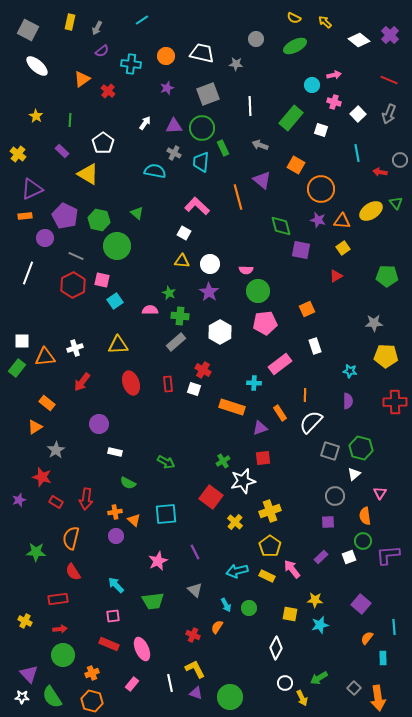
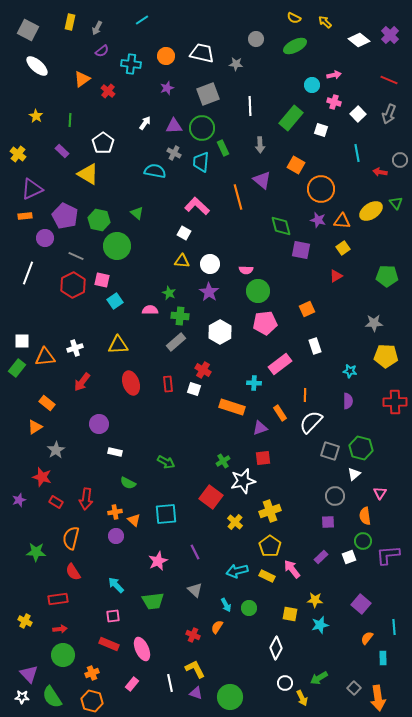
gray arrow at (260, 145): rotated 112 degrees counterclockwise
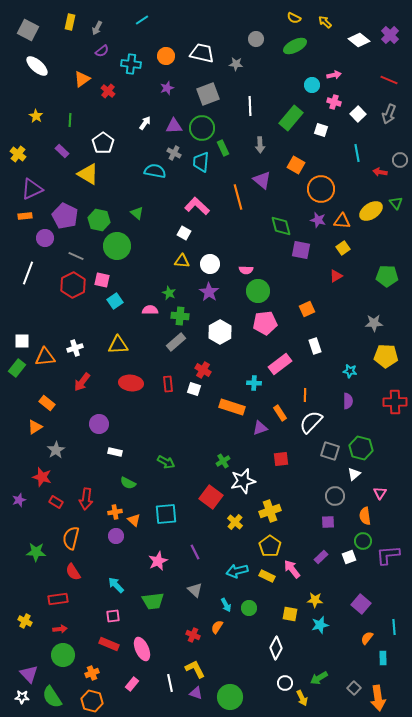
red ellipse at (131, 383): rotated 65 degrees counterclockwise
red square at (263, 458): moved 18 px right, 1 px down
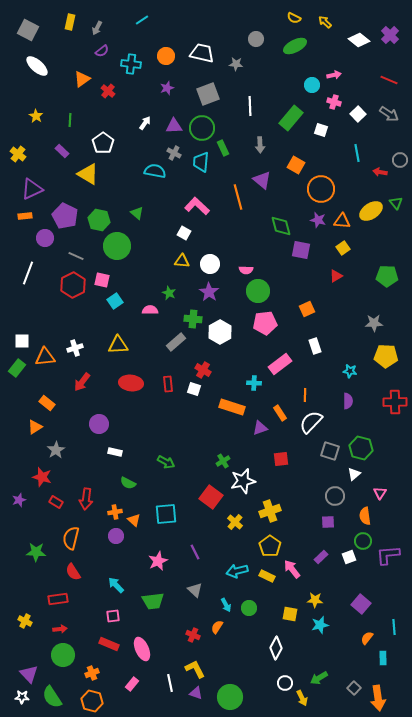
gray arrow at (389, 114): rotated 78 degrees counterclockwise
green cross at (180, 316): moved 13 px right, 3 px down
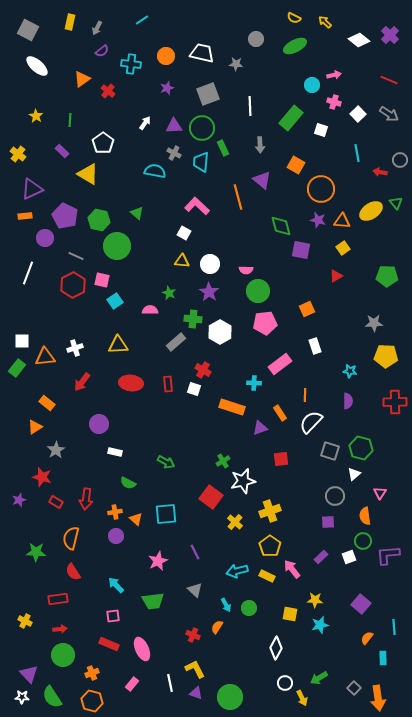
orange triangle at (134, 520): moved 2 px right, 1 px up
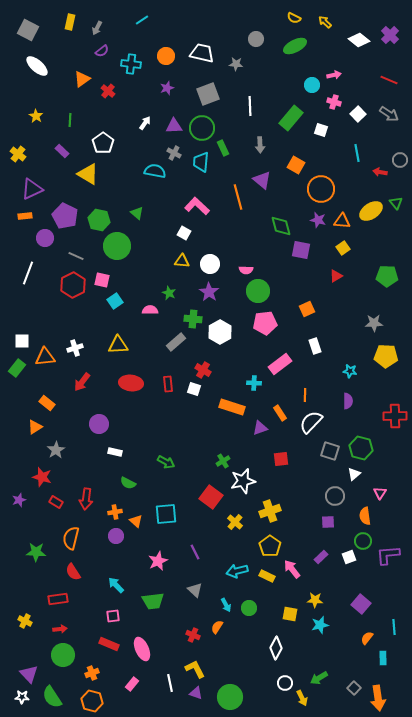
red cross at (395, 402): moved 14 px down
orange triangle at (136, 519): moved 2 px down
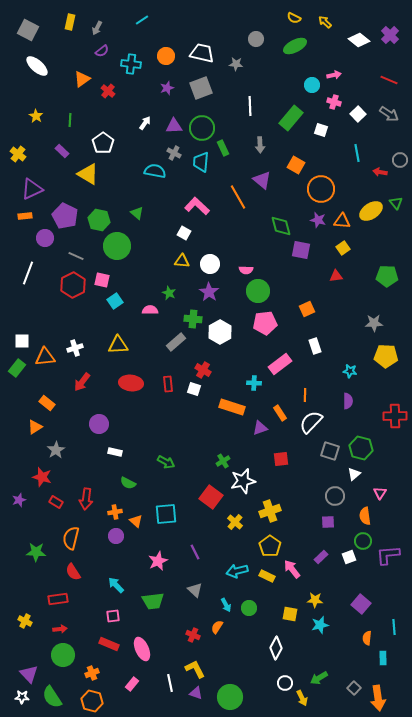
gray square at (208, 94): moved 7 px left, 6 px up
orange line at (238, 197): rotated 15 degrees counterclockwise
red triangle at (336, 276): rotated 24 degrees clockwise
orange semicircle at (367, 638): rotated 32 degrees counterclockwise
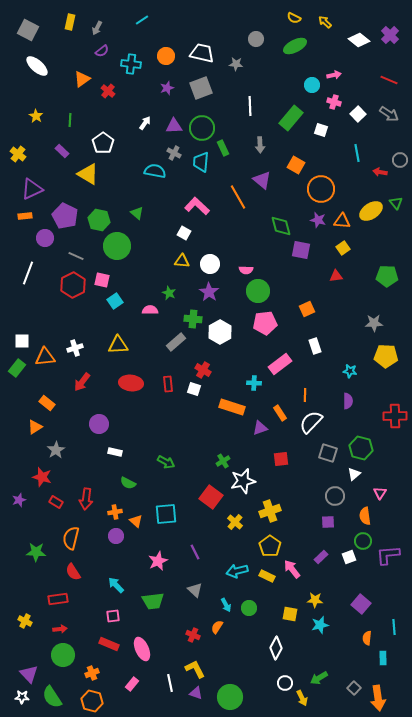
gray square at (330, 451): moved 2 px left, 2 px down
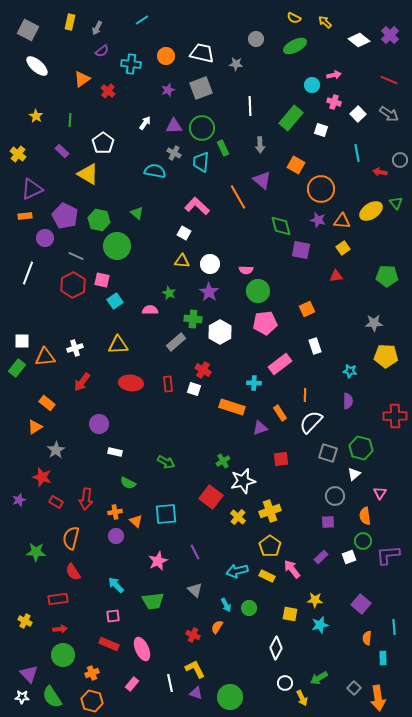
purple star at (167, 88): moved 1 px right, 2 px down
yellow cross at (235, 522): moved 3 px right, 5 px up
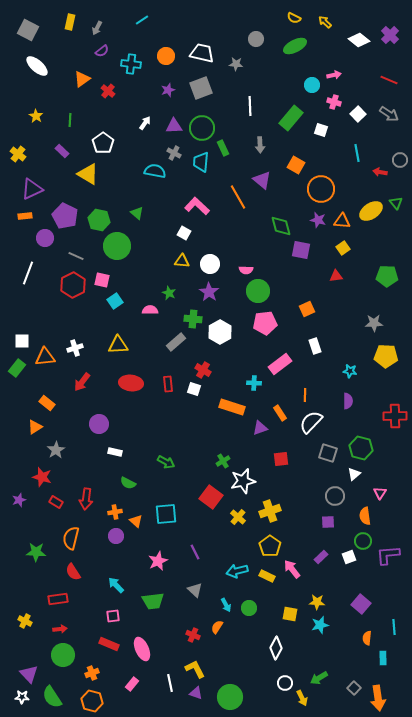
yellow star at (315, 600): moved 2 px right, 2 px down
